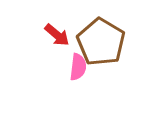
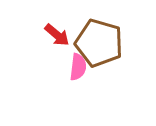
brown pentagon: moved 2 px left, 1 px down; rotated 15 degrees counterclockwise
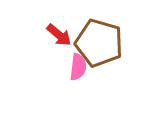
red arrow: moved 2 px right
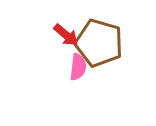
red arrow: moved 7 px right
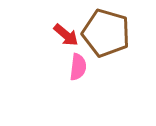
brown pentagon: moved 7 px right, 10 px up
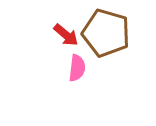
pink semicircle: moved 1 px left, 1 px down
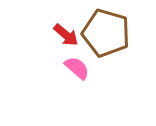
pink semicircle: rotated 56 degrees counterclockwise
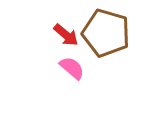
pink semicircle: moved 5 px left
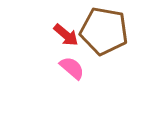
brown pentagon: moved 2 px left, 2 px up; rotated 6 degrees counterclockwise
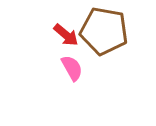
pink semicircle: rotated 20 degrees clockwise
